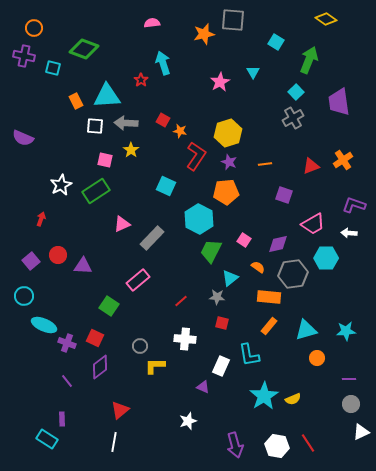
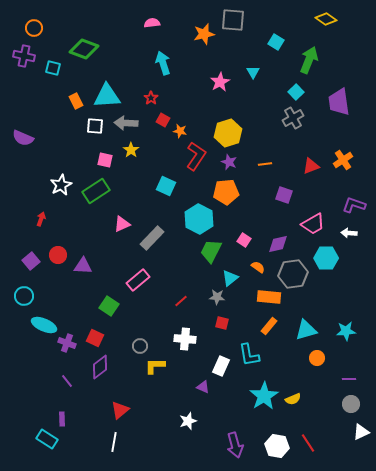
red star at (141, 80): moved 10 px right, 18 px down
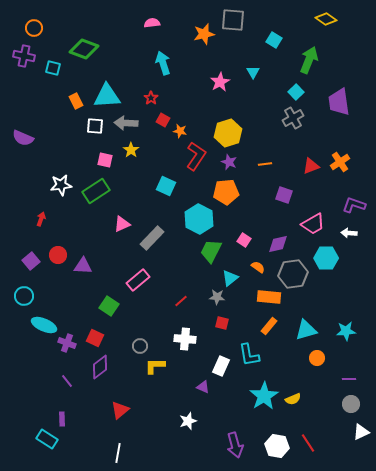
cyan square at (276, 42): moved 2 px left, 2 px up
orange cross at (343, 160): moved 3 px left, 2 px down
white star at (61, 185): rotated 20 degrees clockwise
white line at (114, 442): moved 4 px right, 11 px down
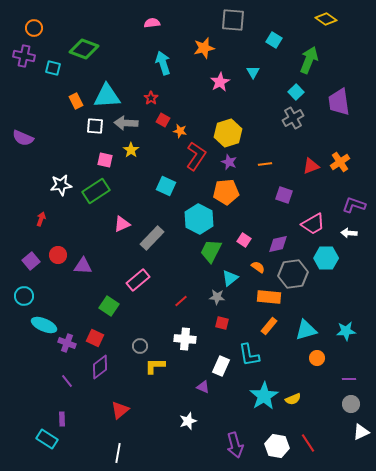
orange star at (204, 34): moved 14 px down
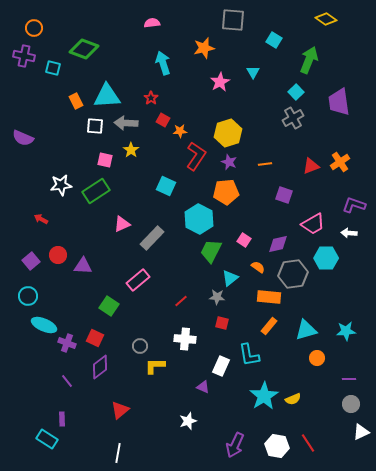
orange star at (180, 131): rotated 16 degrees counterclockwise
red arrow at (41, 219): rotated 80 degrees counterclockwise
cyan circle at (24, 296): moved 4 px right
purple arrow at (235, 445): rotated 40 degrees clockwise
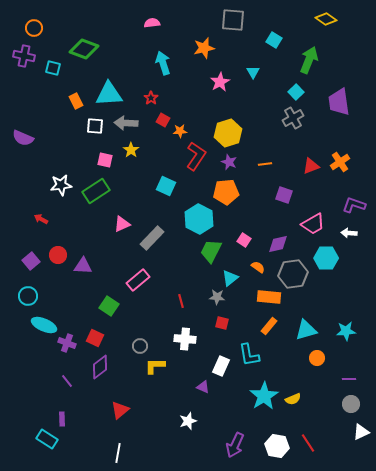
cyan triangle at (107, 96): moved 2 px right, 2 px up
red line at (181, 301): rotated 64 degrees counterclockwise
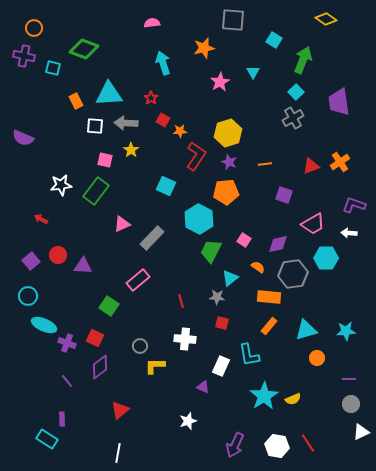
green arrow at (309, 60): moved 6 px left
green rectangle at (96, 191): rotated 20 degrees counterclockwise
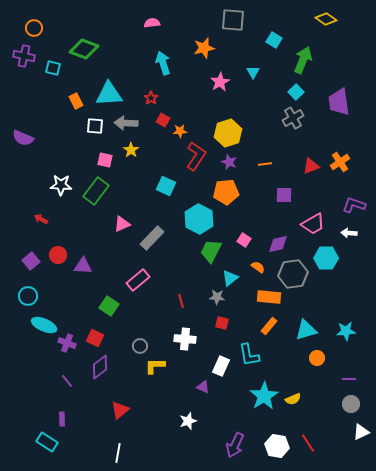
white star at (61, 185): rotated 10 degrees clockwise
purple square at (284, 195): rotated 18 degrees counterclockwise
cyan rectangle at (47, 439): moved 3 px down
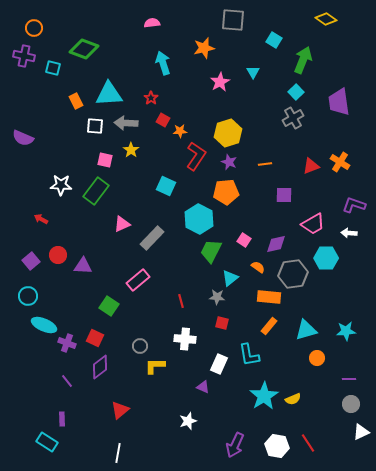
orange cross at (340, 162): rotated 24 degrees counterclockwise
purple diamond at (278, 244): moved 2 px left
white rectangle at (221, 366): moved 2 px left, 2 px up
